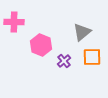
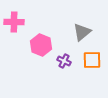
orange square: moved 3 px down
purple cross: rotated 24 degrees counterclockwise
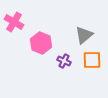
pink cross: rotated 30 degrees clockwise
gray triangle: moved 2 px right, 3 px down
pink hexagon: moved 2 px up
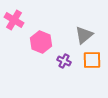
pink cross: moved 2 px up
pink hexagon: moved 1 px up
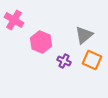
orange square: rotated 24 degrees clockwise
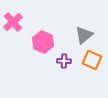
pink cross: moved 1 px left, 2 px down; rotated 18 degrees clockwise
pink hexagon: moved 2 px right
purple cross: rotated 24 degrees counterclockwise
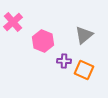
pink hexagon: moved 1 px up
orange square: moved 8 px left, 10 px down
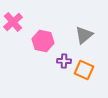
pink hexagon: rotated 10 degrees counterclockwise
